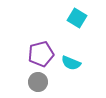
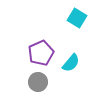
purple pentagon: moved 1 px up; rotated 10 degrees counterclockwise
cyan semicircle: rotated 72 degrees counterclockwise
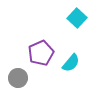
cyan square: rotated 12 degrees clockwise
gray circle: moved 20 px left, 4 px up
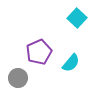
purple pentagon: moved 2 px left, 1 px up
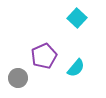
purple pentagon: moved 5 px right, 4 px down
cyan semicircle: moved 5 px right, 5 px down
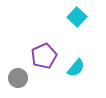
cyan square: moved 1 px up
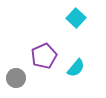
cyan square: moved 1 px left, 1 px down
gray circle: moved 2 px left
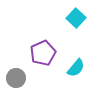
purple pentagon: moved 1 px left, 3 px up
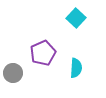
cyan semicircle: rotated 36 degrees counterclockwise
gray circle: moved 3 px left, 5 px up
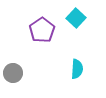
purple pentagon: moved 1 px left, 23 px up; rotated 10 degrees counterclockwise
cyan semicircle: moved 1 px right, 1 px down
